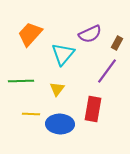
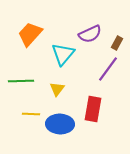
purple line: moved 1 px right, 2 px up
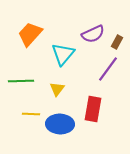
purple semicircle: moved 3 px right
brown rectangle: moved 1 px up
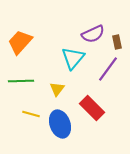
orange trapezoid: moved 10 px left, 8 px down
brown rectangle: rotated 40 degrees counterclockwise
cyan triangle: moved 10 px right, 4 px down
red rectangle: moved 1 px left, 1 px up; rotated 55 degrees counterclockwise
yellow line: rotated 12 degrees clockwise
blue ellipse: rotated 68 degrees clockwise
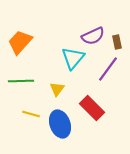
purple semicircle: moved 2 px down
